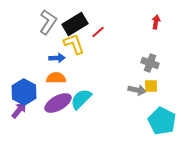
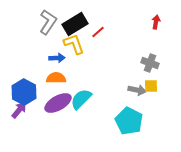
cyan pentagon: moved 33 px left
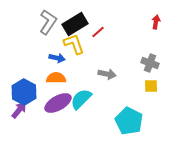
blue arrow: rotated 14 degrees clockwise
gray arrow: moved 30 px left, 16 px up
